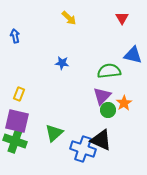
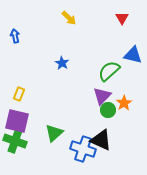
blue star: rotated 24 degrees clockwise
green semicircle: rotated 35 degrees counterclockwise
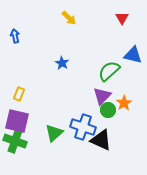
blue cross: moved 22 px up
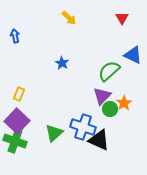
blue triangle: rotated 12 degrees clockwise
green circle: moved 2 px right, 1 px up
purple square: rotated 30 degrees clockwise
black triangle: moved 2 px left
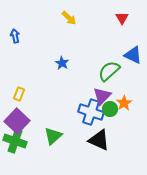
blue cross: moved 8 px right, 15 px up
green triangle: moved 1 px left, 3 px down
